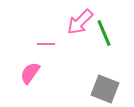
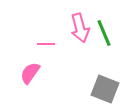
pink arrow: moved 6 px down; rotated 60 degrees counterclockwise
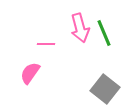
gray square: rotated 16 degrees clockwise
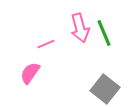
pink line: rotated 24 degrees counterclockwise
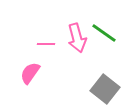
pink arrow: moved 3 px left, 10 px down
green line: rotated 32 degrees counterclockwise
pink line: rotated 24 degrees clockwise
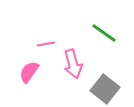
pink arrow: moved 4 px left, 26 px down
pink line: rotated 12 degrees counterclockwise
pink semicircle: moved 1 px left, 1 px up
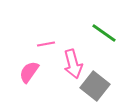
gray square: moved 10 px left, 3 px up
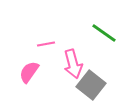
gray square: moved 4 px left, 1 px up
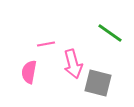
green line: moved 6 px right
pink semicircle: rotated 25 degrees counterclockwise
gray square: moved 7 px right, 2 px up; rotated 24 degrees counterclockwise
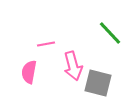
green line: rotated 12 degrees clockwise
pink arrow: moved 2 px down
